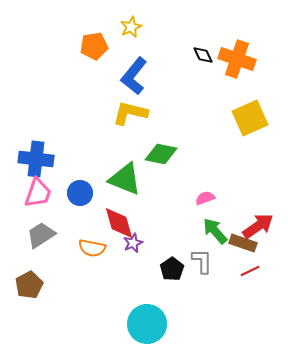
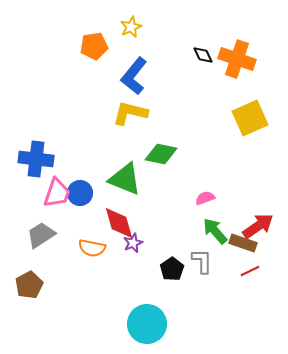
pink trapezoid: moved 19 px right
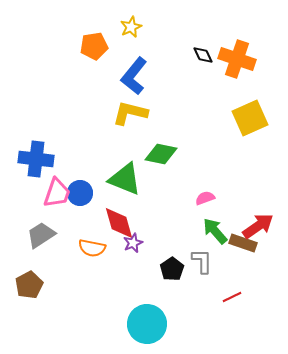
red line: moved 18 px left, 26 px down
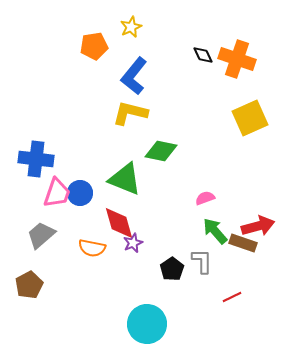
green diamond: moved 3 px up
red arrow: rotated 20 degrees clockwise
gray trapezoid: rotated 8 degrees counterclockwise
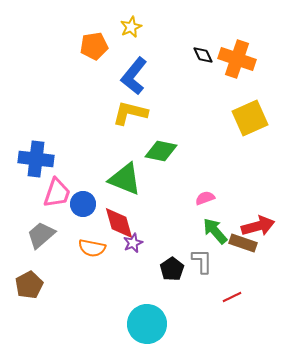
blue circle: moved 3 px right, 11 px down
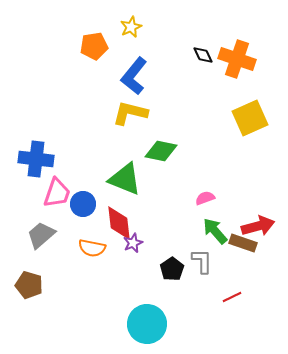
red diamond: rotated 9 degrees clockwise
brown pentagon: rotated 28 degrees counterclockwise
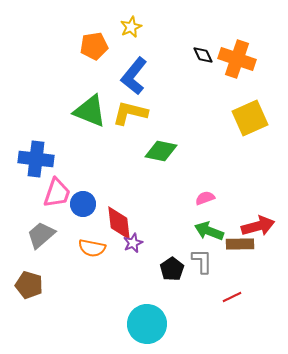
green triangle: moved 35 px left, 68 px up
green arrow: moved 6 px left; rotated 28 degrees counterclockwise
brown rectangle: moved 3 px left, 1 px down; rotated 20 degrees counterclockwise
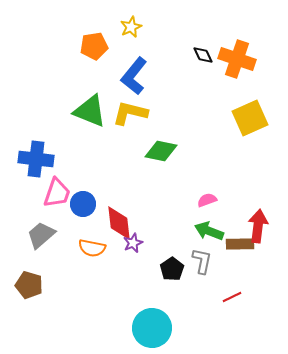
pink semicircle: moved 2 px right, 2 px down
red arrow: rotated 68 degrees counterclockwise
gray L-shape: rotated 12 degrees clockwise
cyan circle: moved 5 px right, 4 px down
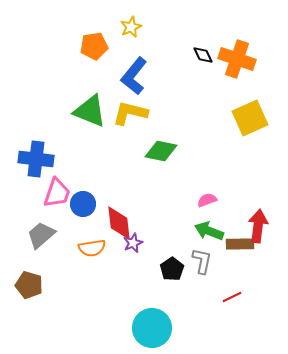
orange semicircle: rotated 20 degrees counterclockwise
